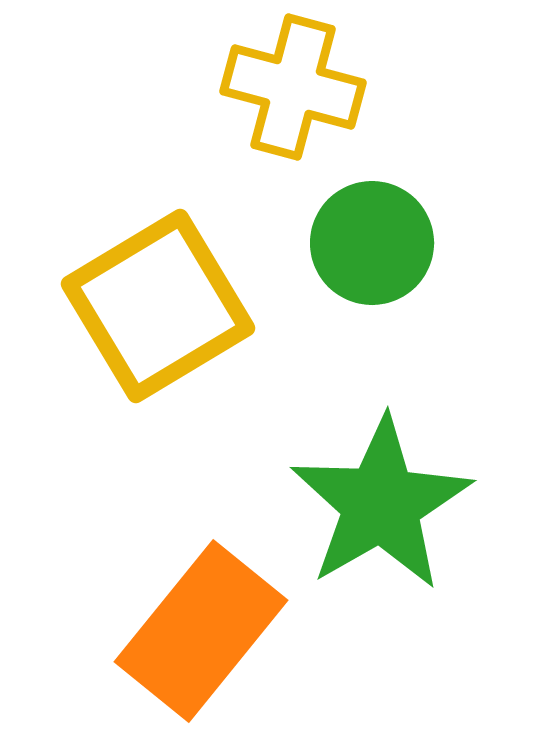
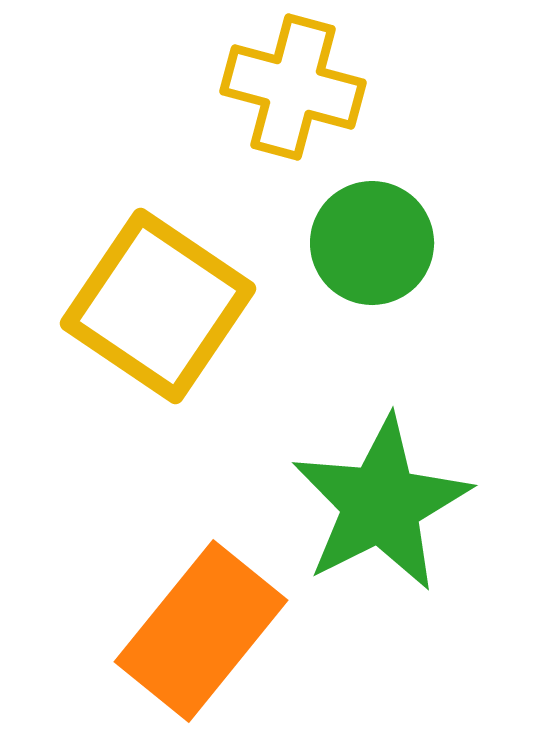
yellow square: rotated 25 degrees counterclockwise
green star: rotated 3 degrees clockwise
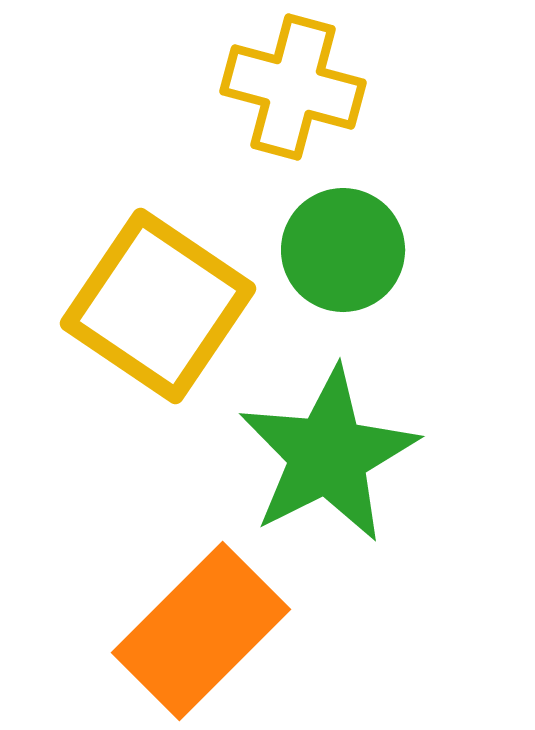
green circle: moved 29 px left, 7 px down
green star: moved 53 px left, 49 px up
orange rectangle: rotated 6 degrees clockwise
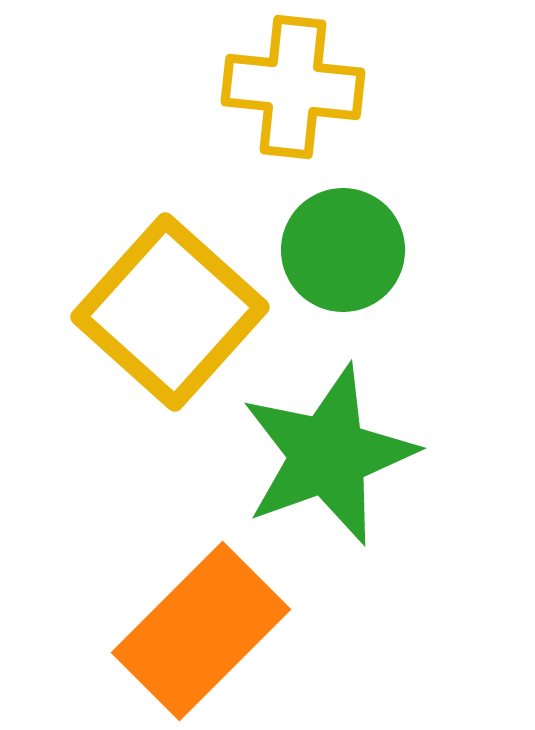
yellow cross: rotated 9 degrees counterclockwise
yellow square: moved 12 px right, 6 px down; rotated 8 degrees clockwise
green star: rotated 7 degrees clockwise
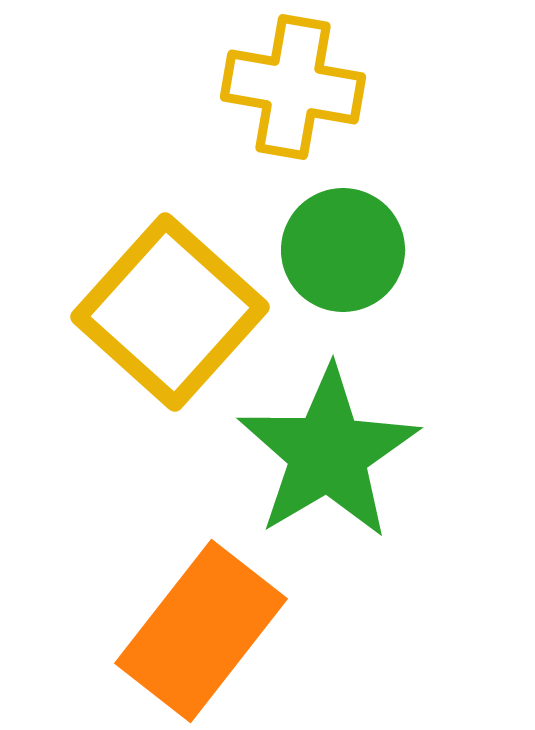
yellow cross: rotated 4 degrees clockwise
green star: moved 2 px up; rotated 11 degrees counterclockwise
orange rectangle: rotated 7 degrees counterclockwise
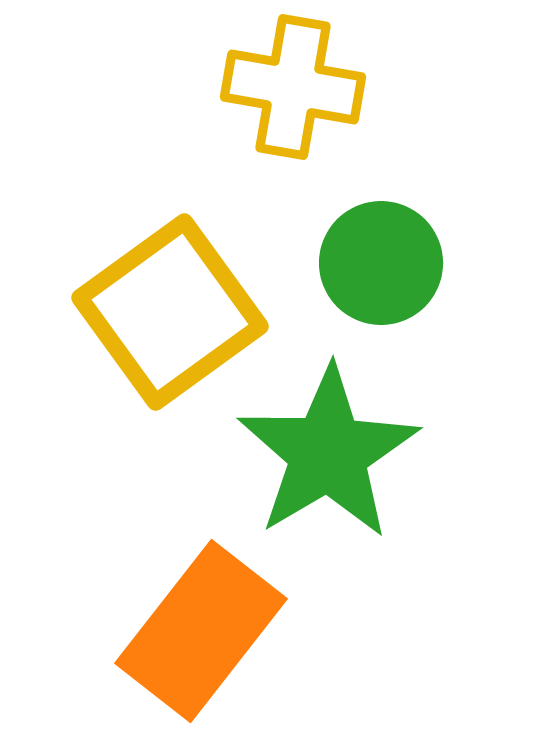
green circle: moved 38 px right, 13 px down
yellow square: rotated 12 degrees clockwise
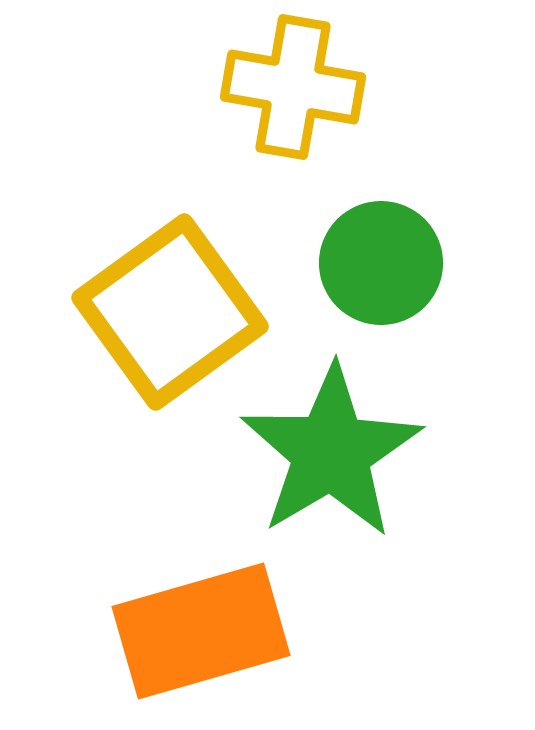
green star: moved 3 px right, 1 px up
orange rectangle: rotated 36 degrees clockwise
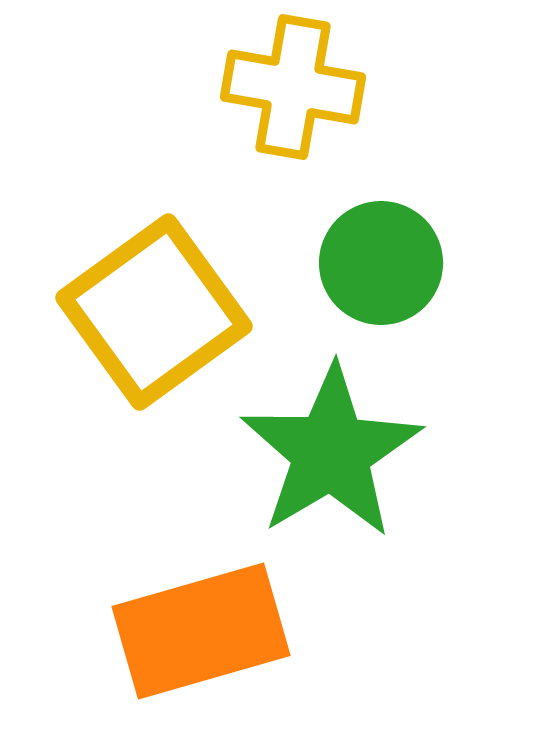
yellow square: moved 16 px left
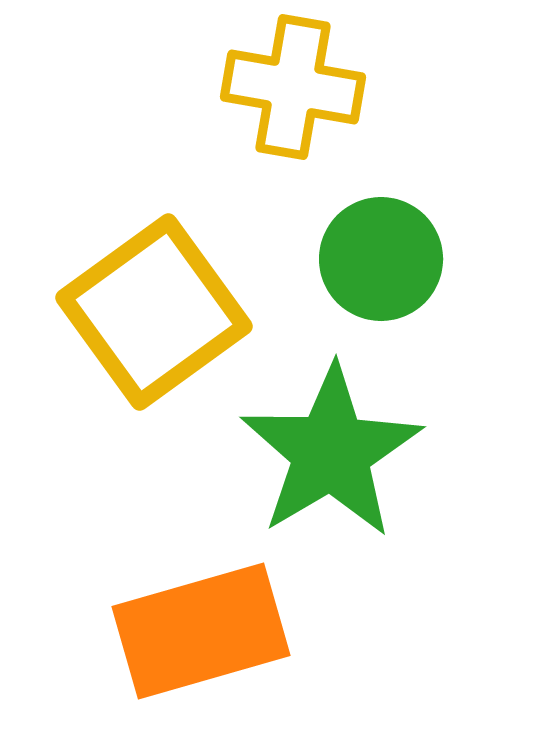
green circle: moved 4 px up
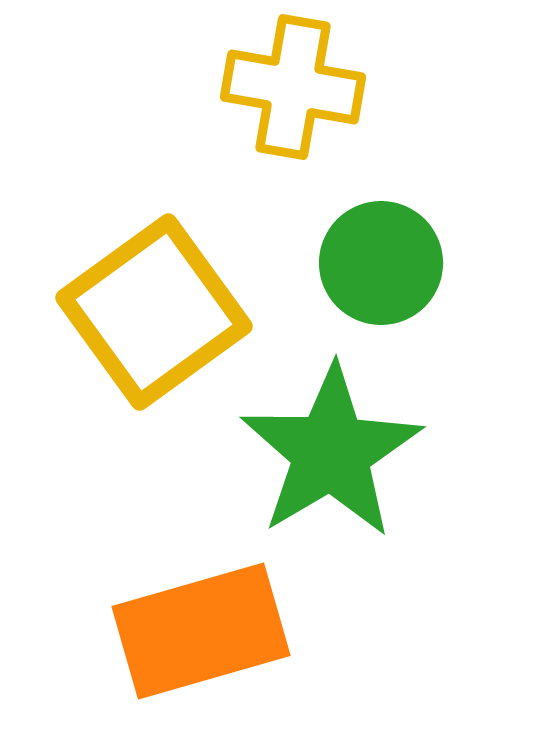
green circle: moved 4 px down
